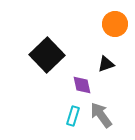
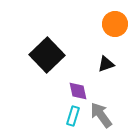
purple diamond: moved 4 px left, 6 px down
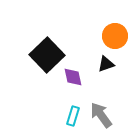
orange circle: moved 12 px down
purple diamond: moved 5 px left, 14 px up
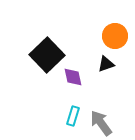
gray arrow: moved 8 px down
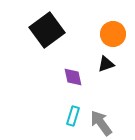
orange circle: moved 2 px left, 2 px up
black square: moved 25 px up; rotated 8 degrees clockwise
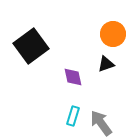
black square: moved 16 px left, 16 px down
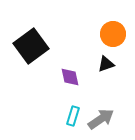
purple diamond: moved 3 px left
gray arrow: moved 4 px up; rotated 92 degrees clockwise
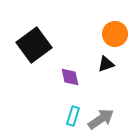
orange circle: moved 2 px right
black square: moved 3 px right, 1 px up
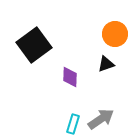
purple diamond: rotated 15 degrees clockwise
cyan rectangle: moved 8 px down
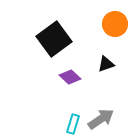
orange circle: moved 10 px up
black square: moved 20 px right, 6 px up
purple diamond: rotated 50 degrees counterclockwise
